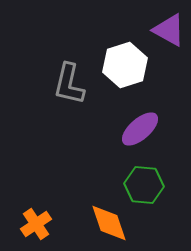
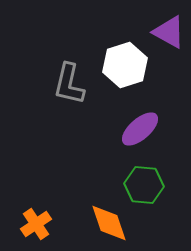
purple triangle: moved 2 px down
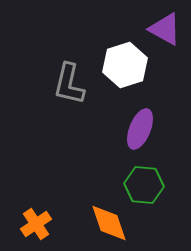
purple triangle: moved 4 px left, 3 px up
purple ellipse: rotated 27 degrees counterclockwise
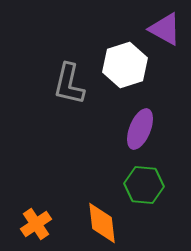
orange diamond: moved 7 px left; rotated 12 degrees clockwise
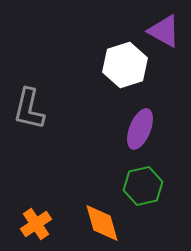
purple triangle: moved 1 px left, 2 px down
gray L-shape: moved 40 px left, 25 px down
green hexagon: moved 1 px left, 1 px down; rotated 18 degrees counterclockwise
orange diamond: rotated 9 degrees counterclockwise
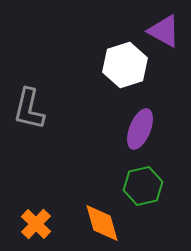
orange cross: rotated 12 degrees counterclockwise
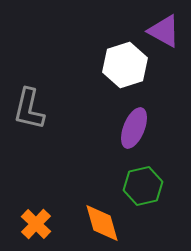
purple ellipse: moved 6 px left, 1 px up
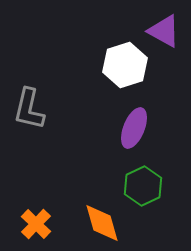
green hexagon: rotated 12 degrees counterclockwise
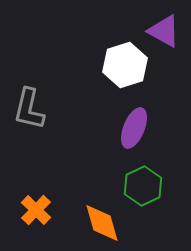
orange cross: moved 14 px up
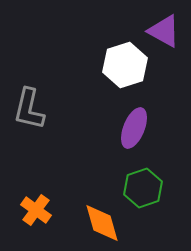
green hexagon: moved 2 px down; rotated 6 degrees clockwise
orange cross: rotated 8 degrees counterclockwise
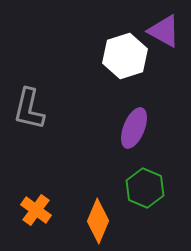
white hexagon: moved 9 px up
green hexagon: moved 2 px right; rotated 18 degrees counterclockwise
orange diamond: moved 4 px left, 2 px up; rotated 39 degrees clockwise
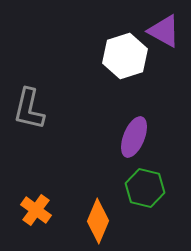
purple ellipse: moved 9 px down
green hexagon: rotated 9 degrees counterclockwise
